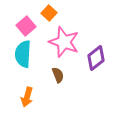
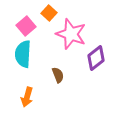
pink star: moved 7 px right, 8 px up
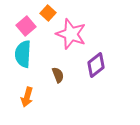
orange square: moved 1 px left
purple diamond: moved 7 px down
